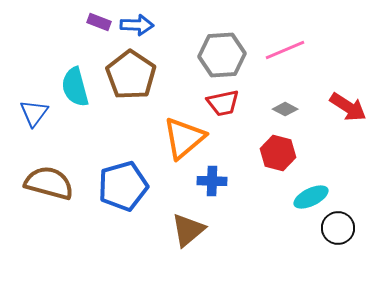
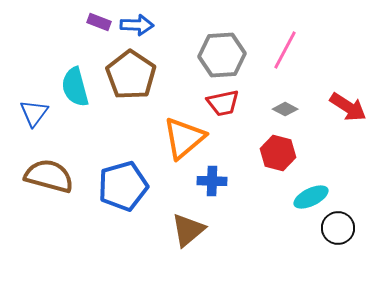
pink line: rotated 39 degrees counterclockwise
brown semicircle: moved 7 px up
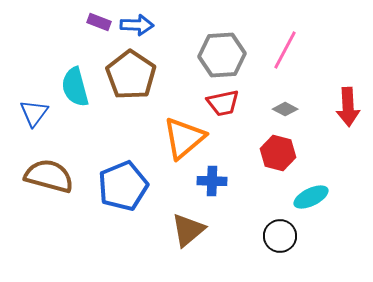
red arrow: rotated 54 degrees clockwise
blue pentagon: rotated 6 degrees counterclockwise
black circle: moved 58 px left, 8 px down
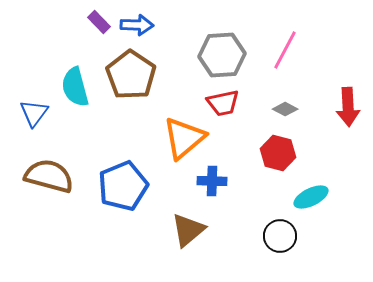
purple rectangle: rotated 25 degrees clockwise
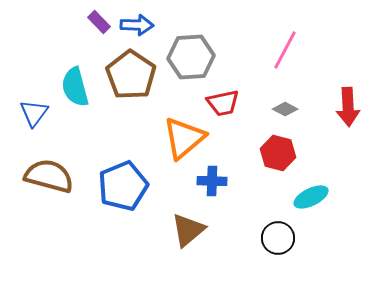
gray hexagon: moved 31 px left, 2 px down
black circle: moved 2 px left, 2 px down
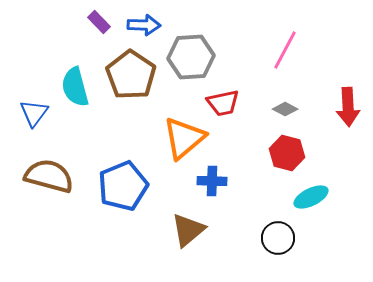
blue arrow: moved 7 px right
red hexagon: moved 9 px right
